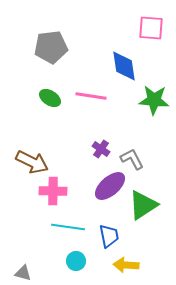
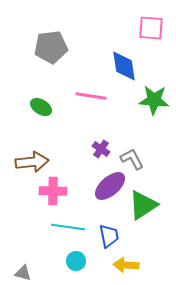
green ellipse: moved 9 px left, 9 px down
brown arrow: rotated 32 degrees counterclockwise
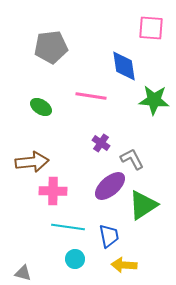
purple cross: moved 6 px up
cyan circle: moved 1 px left, 2 px up
yellow arrow: moved 2 px left
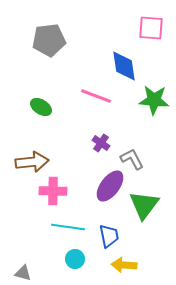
gray pentagon: moved 2 px left, 7 px up
pink line: moved 5 px right; rotated 12 degrees clockwise
purple ellipse: rotated 12 degrees counterclockwise
green triangle: moved 1 px right; rotated 20 degrees counterclockwise
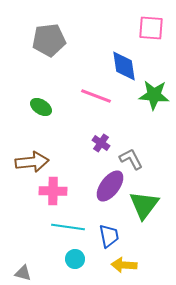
green star: moved 5 px up
gray L-shape: moved 1 px left
